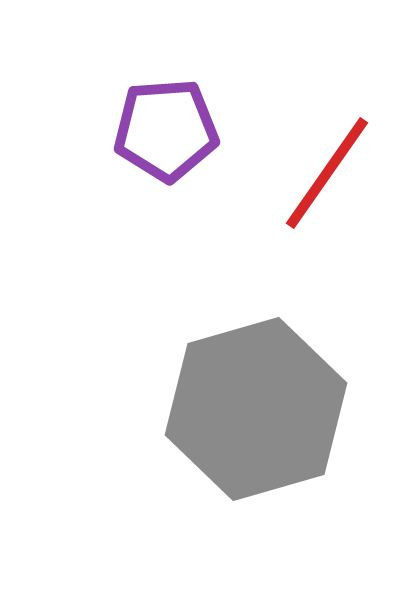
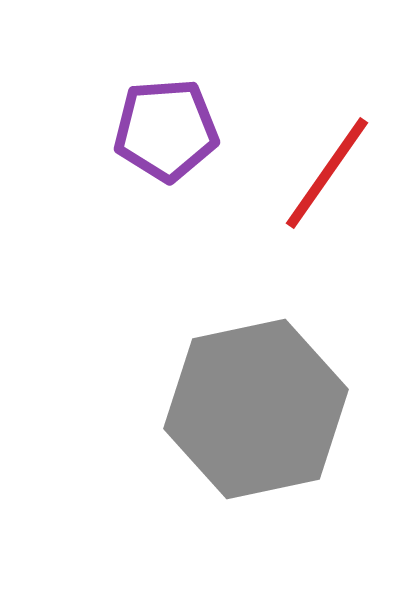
gray hexagon: rotated 4 degrees clockwise
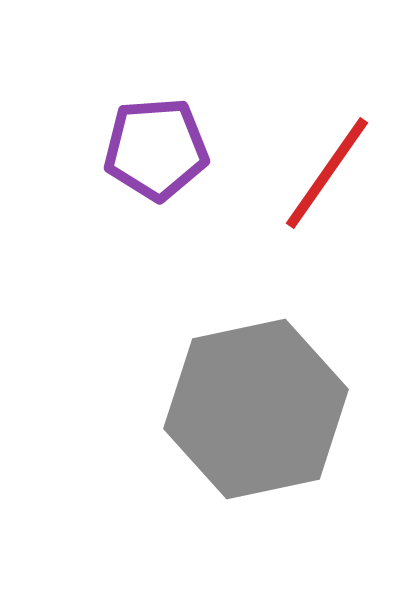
purple pentagon: moved 10 px left, 19 px down
